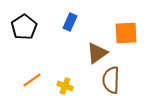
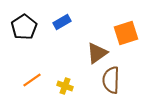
blue rectangle: moved 8 px left; rotated 36 degrees clockwise
orange square: rotated 15 degrees counterclockwise
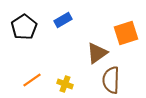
blue rectangle: moved 1 px right, 2 px up
yellow cross: moved 2 px up
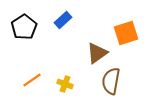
blue rectangle: rotated 12 degrees counterclockwise
brown semicircle: moved 1 px down; rotated 8 degrees clockwise
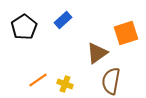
orange line: moved 6 px right
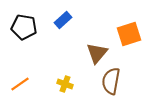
black pentagon: rotated 30 degrees counterclockwise
orange square: moved 3 px right, 1 px down
brown triangle: rotated 15 degrees counterclockwise
orange line: moved 18 px left, 4 px down
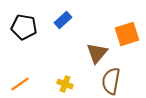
orange square: moved 2 px left
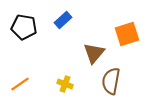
brown triangle: moved 3 px left
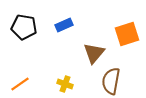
blue rectangle: moved 1 px right, 5 px down; rotated 18 degrees clockwise
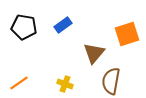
blue rectangle: moved 1 px left; rotated 12 degrees counterclockwise
orange line: moved 1 px left, 1 px up
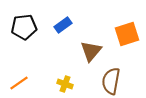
black pentagon: rotated 15 degrees counterclockwise
brown triangle: moved 3 px left, 2 px up
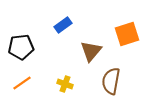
black pentagon: moved 3 px left, 20 px down
orange line: moved 3 px right
